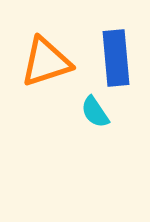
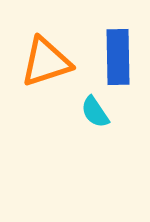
blue rectangle: moved 2 px right, 1 px up; rotated 4 degrees clockwise
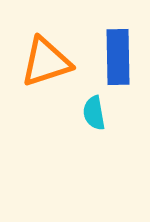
cyan semicircle: moved 1 px left, 1 px down; rotated 24 degrees clockwise
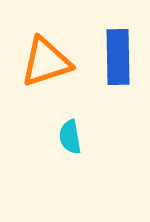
cyan semicircle: moved 24 px left, 24 px down
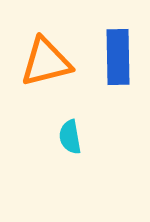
orange triangle: rotated 4 degrees clockwise
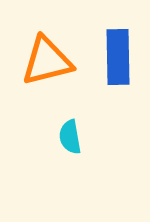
orange triangle: moved 1 px right, 1 px up
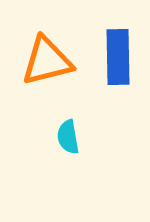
cyan semicircle: moved 2 px left
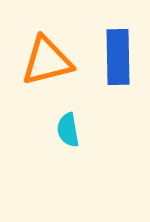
cyan semicircle: moved 7 px up
